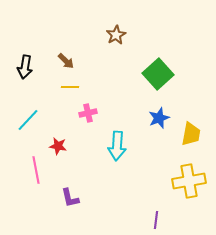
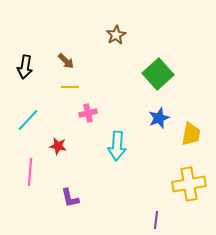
pink line: moved 6 px left, 2 px down; rotated 16 degrees clockwise
yellow cross: moved 3 px down
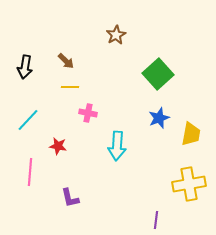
pink cross: rotated 24 degrees clockwise
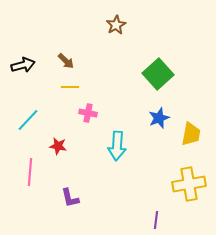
brown star: moved 10 px up
black arrow: moved 2 px left, 2 px up; rotated 115 degrees counterclockwise
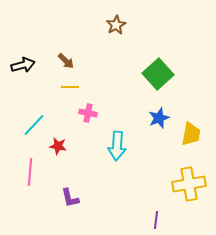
cyan line: moved 6 px right, 5 px down
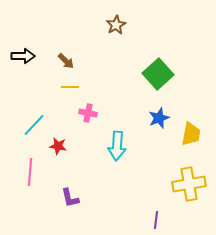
black arrow: moved 9 px up; rotated 15 degrees clockwise
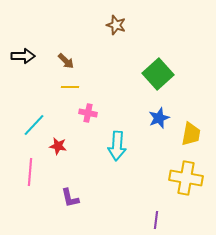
brown star: rotated 24 degrees counterclockwise
yellow cross: moved 3 px left, 6 px up; rotated 20 degrees clockwise
